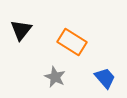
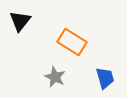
black triangle: moved 1 px left, 9 px up
blue trapezoid: rotated 25 degrees clockwise
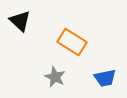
black triangle: rotated 25 degrees counterclockwise
blue trapezoid: rotated 95 degrees clockwise
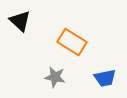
gray star: rotated 15 degrees counterclockwise
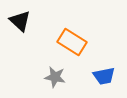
blue trapezoid: moved 1 px left, 2 px up
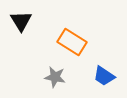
black triangle: moved 1 px right; rotated 15 degrees clockwise
blue trapezoid: rotated 45 degrees clockwise
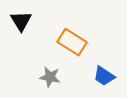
gray star: moved 5 px left
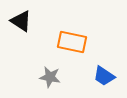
black triangle: rotated 25 degrees counterclockwise
orange rectangle: rotated 20 degrees counterclockwise
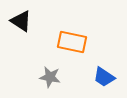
blue trapezoid: moved 1 px down
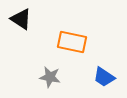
black triangle: moved 2 px up
